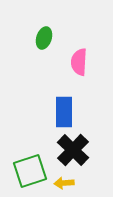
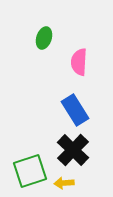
blue rectangle: moved 11 px right, 2 px up; rotated 32 degrees counterclockwise
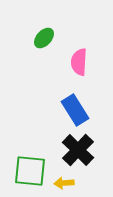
green ellipse: rotated 25 degrees clockwise
black cross: moved 5 px right
green square: rotated 24 degrees clockwise
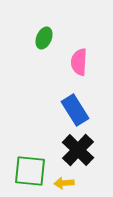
green ellipse: rotated 20 degrees counterclockwise
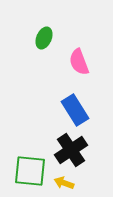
pink semicircle: rotated 24 degrees counterclockwise
black cross: moved 7 px left; rotated 12 degrees clockwise
yellow arrow: rotated 24 degrees clockwise
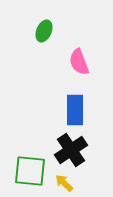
green ellipse: moved 7 px up
blue rectangle: rotated 32 degrees clockwise
yellow arrow: rotated 24 degrees clockwise
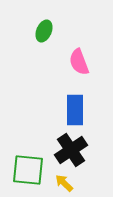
green square: moved 2 px left, 1 px up
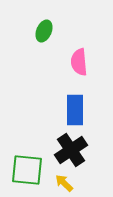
pink semicircle: rotated 16 degrees clockwise
green square: moved 1 px left
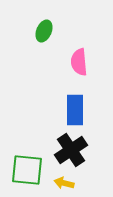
yellow arrow: rotated 30 degrees counterclockwise
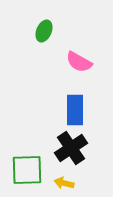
pink semicircle: rotated 56 degrees counterclockwise
black cross: moved 2 px up
green square: rotated 8 degrees counterclockwise
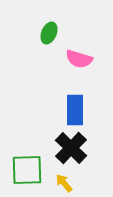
green ellipse: moved 5 px right, 2 px down
pink semicircle: moved 3 px up; rotated 12 degrees counterclockwise
black cross: rotated 12 degrees counterclockwise
yellow arrow: rotated 36 degrees clockwise
